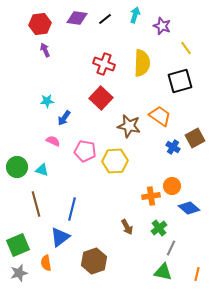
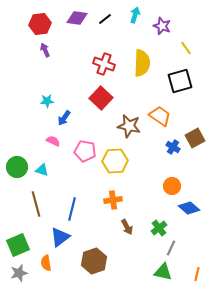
orange cross: moved 38 px left, 4 px down
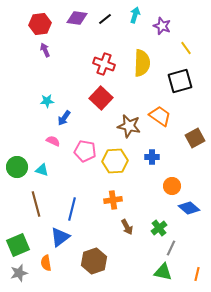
blue cross: moved 21 px left, 10 px down; rotated 32 degrees counterclockwise
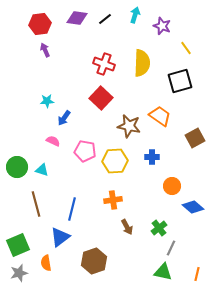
blue diamond: moved 4 px right, 1 px up
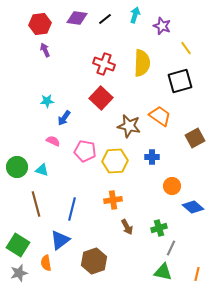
green cross: rotated 21 degrees clockwise
blue triangle: moved 3 px down
green square: rotated 35 degrees counterclockwise
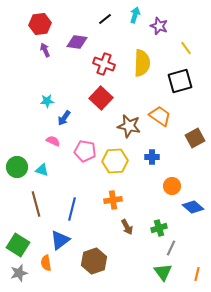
purple diamond: moved 24 px down
purple star: moved 3 px left
green triangle: rotated 42 degrees clockwise
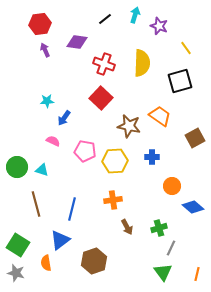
gray star: moved 3 px left; rotated 30 degrees clockwise
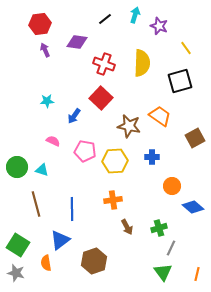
blue arrow: moved 10 px right, 2 px up
blue line: rotated 15 degrees counterclockwise
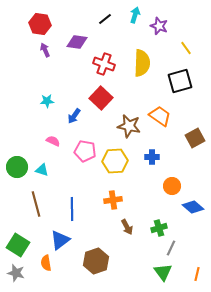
red hexagon: rotated 15 degrees clockwise
brown hexagon: moved 2 px right
